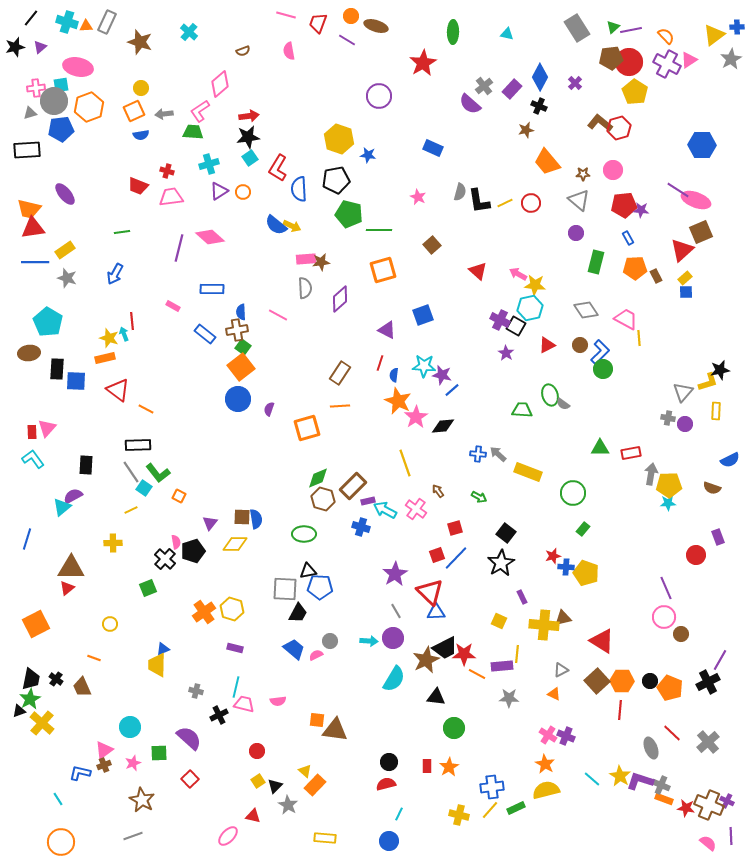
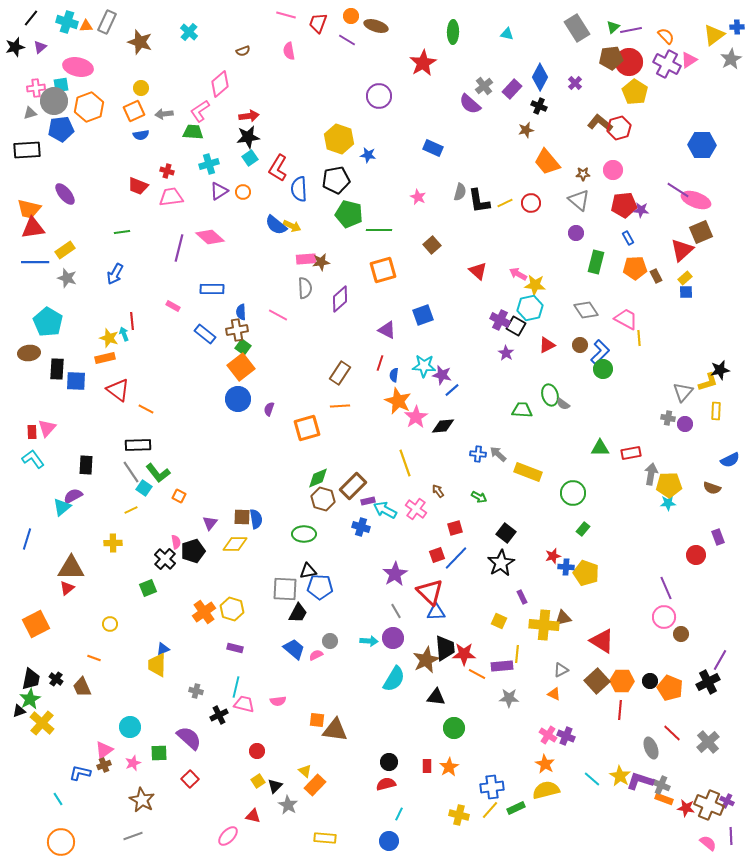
black trapezoid at (445, 648): rotated 68 degrees counterclockwise
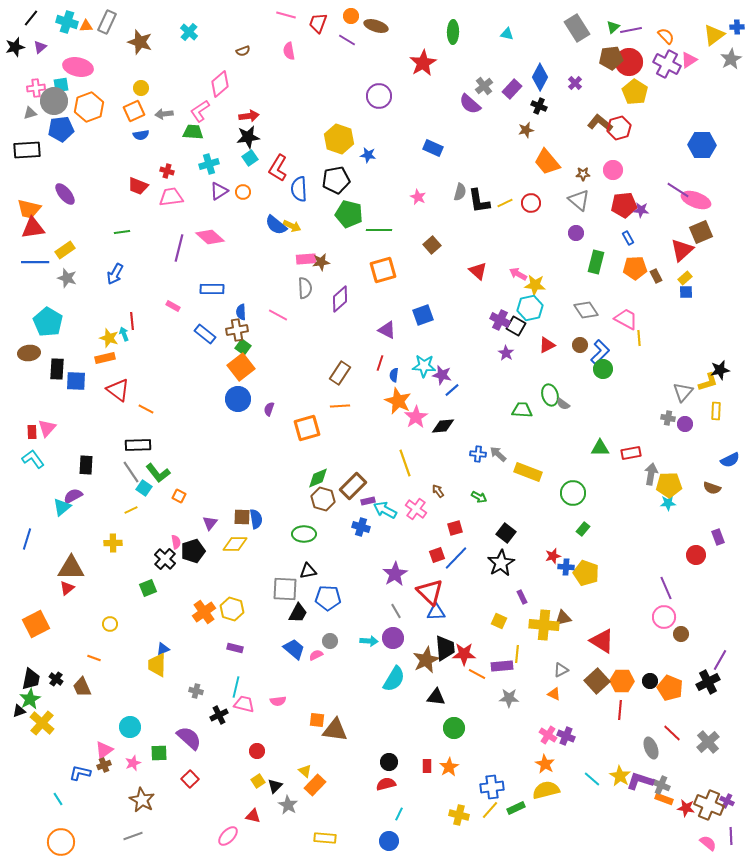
blue pentagon at (320, 587): moved 8 px right, 11 px down
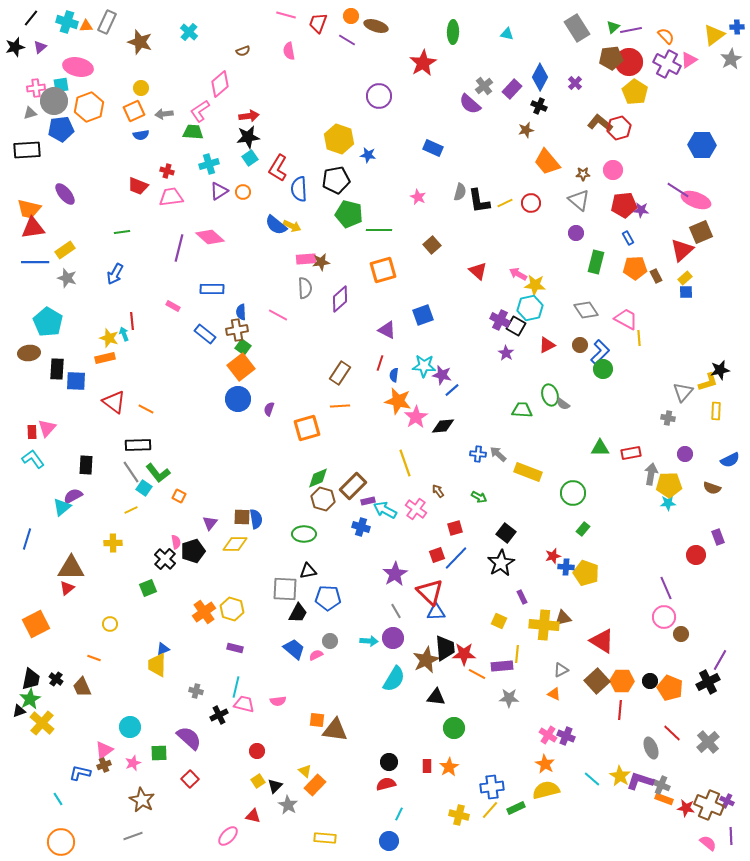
red triangle at (118, 390): moved 4 px left, 12 px down
orange star at (398, 401): rotated 12 degrees counterclockwise
purple circle at (685, 424): moved 30 px down
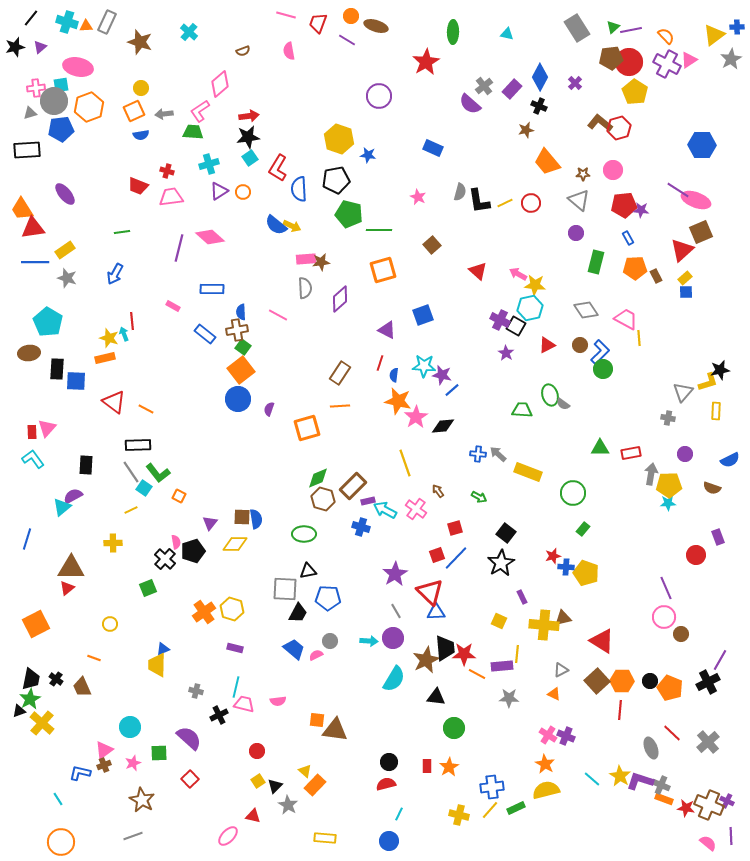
red star at (423, 63): moved 3 px right, 1 px up
orange trapezoid at (29, 209): moved 7 px left; rotated 45 degrees clockwise
orange square at (241, 367): moved 3 px down
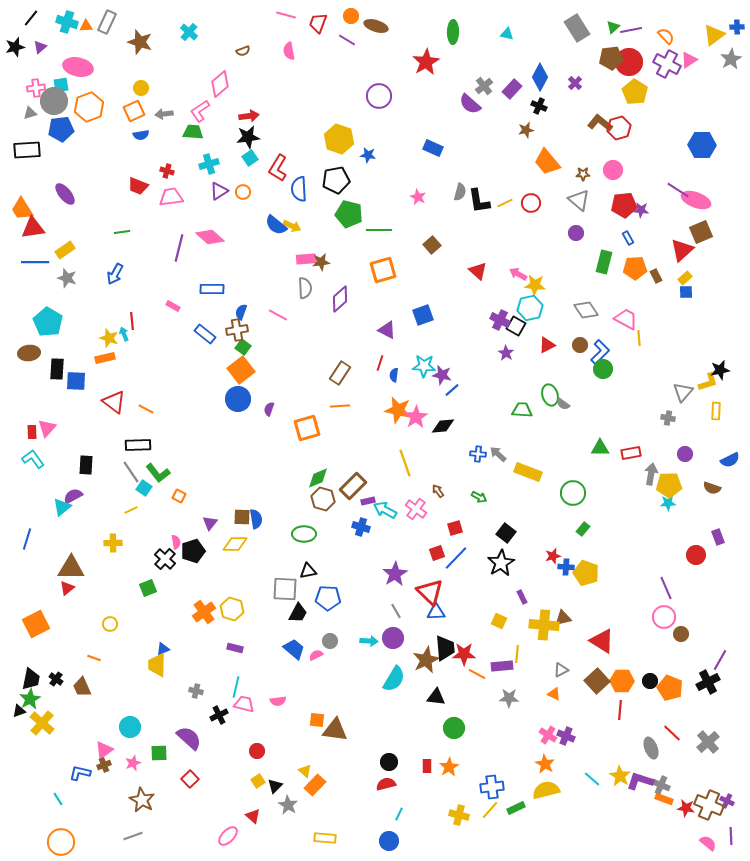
green rectangle at (596, 262): moved 8 px right
blue semicircle at (241, 312): rotated 21 degrees clockwise
orange star at (398, 401): moved 9 px down
red square at (437, 555): moved 2 px up
red triangle at (253, 816): rotated 28 degrees clockwise
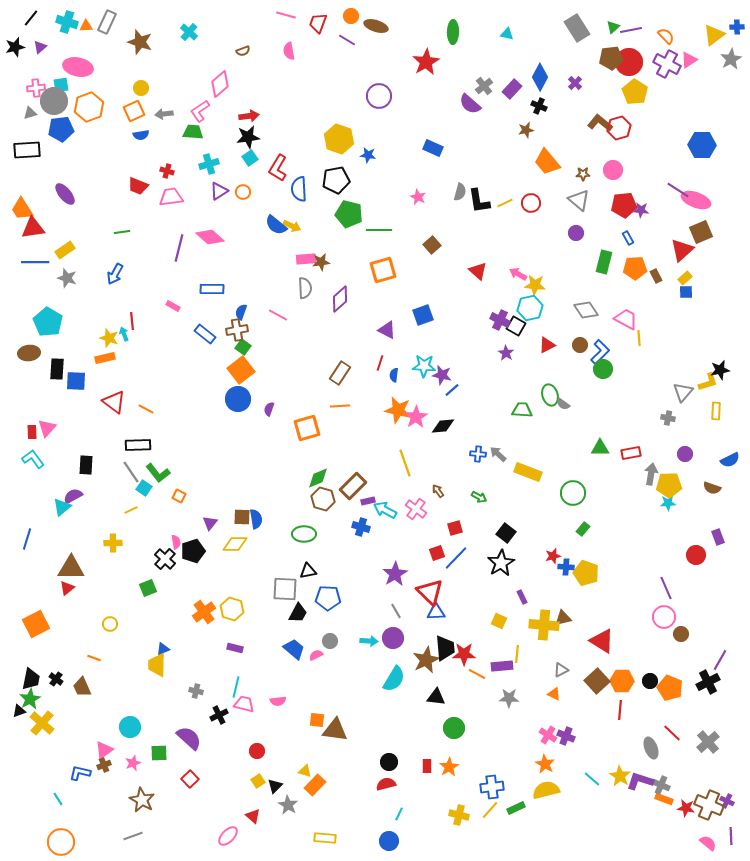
yellow triangle at (305, 771): rotated 24 degrees counterclockwise
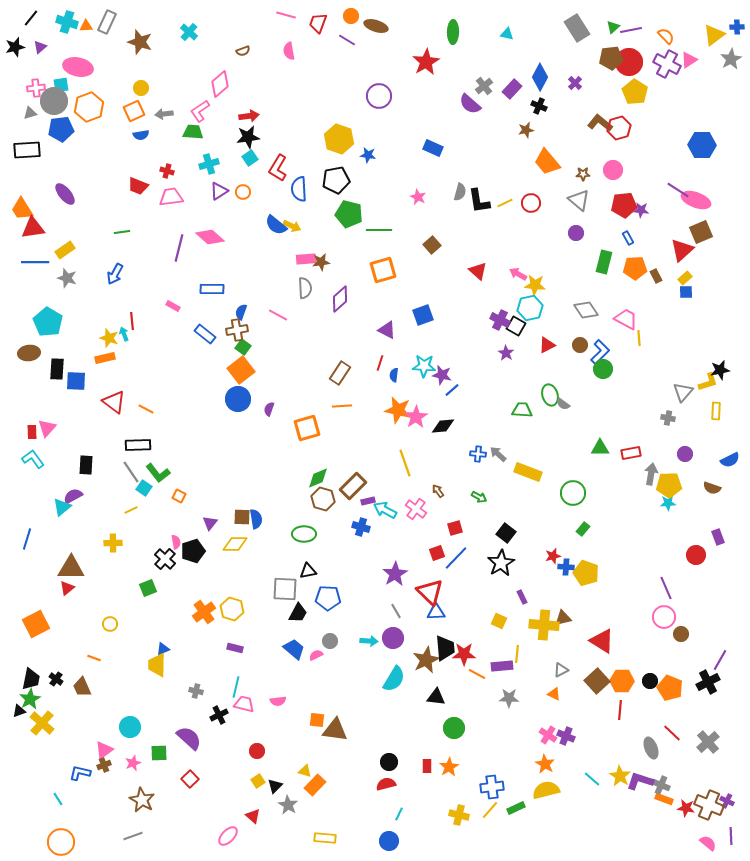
orange line at (340, 406): moved 2 px right
